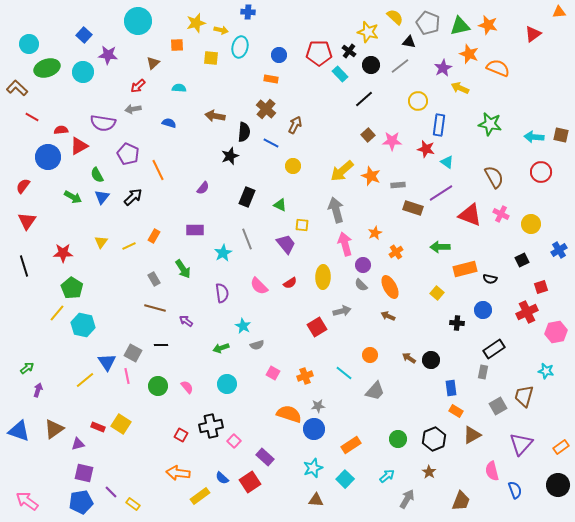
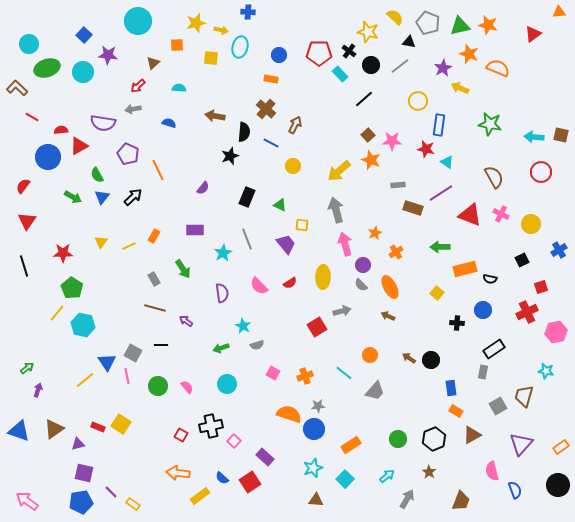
yellow arrow at (342, 171): moved 3 px left
orange star at (371, 176): moved 16 px up
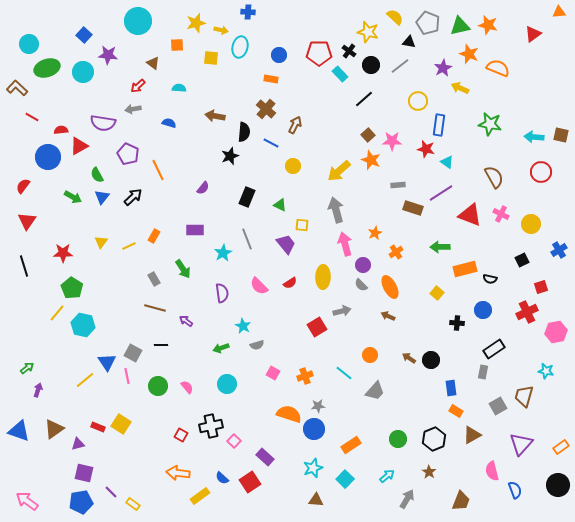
brown triangle at (153, 63): rotated 40 degrees counterclockwise
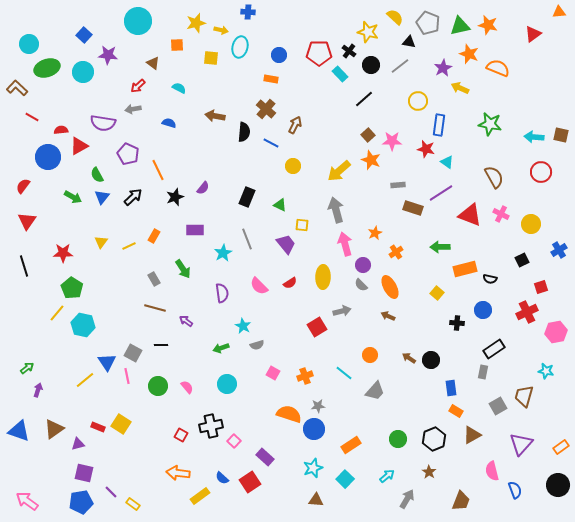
cyan semicircle at (179, 88): rotated 24 degrees clockwise
black star at (230, 156): moved 55 px left, 41 px down
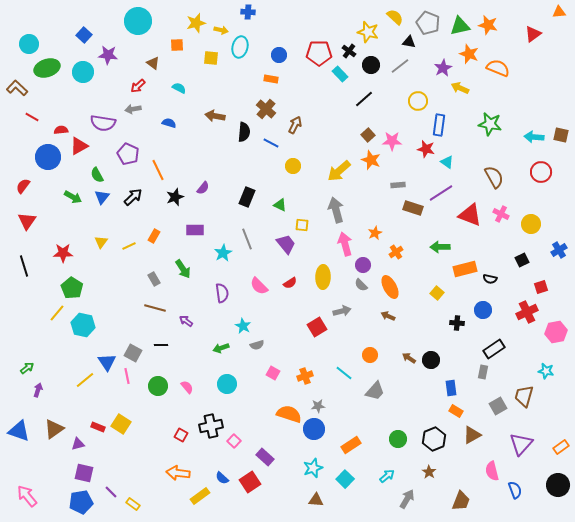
pink arrow at (27, 501): moved 5 px up; rotated 15 degrees clockwise
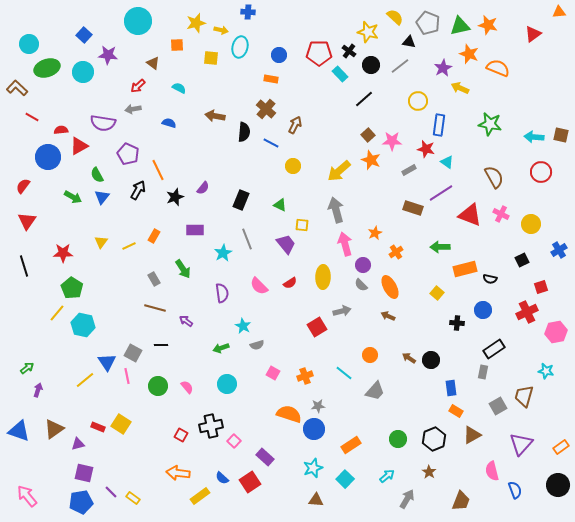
gray rectangle at (398, 185): moved 11 px right, 15 px up; rotated 24 degrees counterclockwise
black arrow at (133, 197): moved 5 px right, 7 px up; rotated 18 degrees counterclockwise
black rectangle at (247, 197): moved 6 px left, 3 px down
yellow rectangle at (133, 504): moved 6 px up
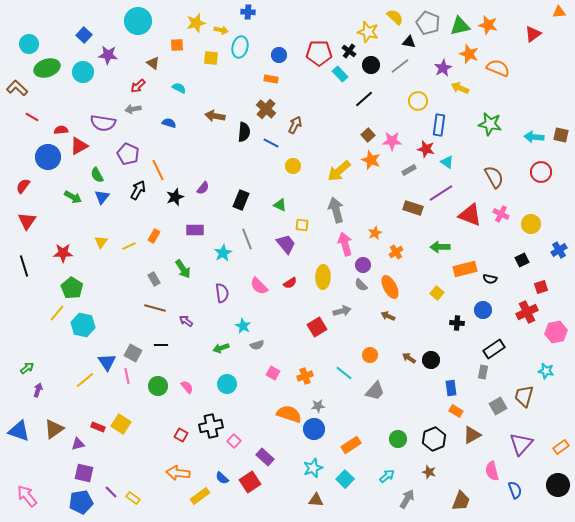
brown star at (429, 472): rotated 16 degrees counterclockwise
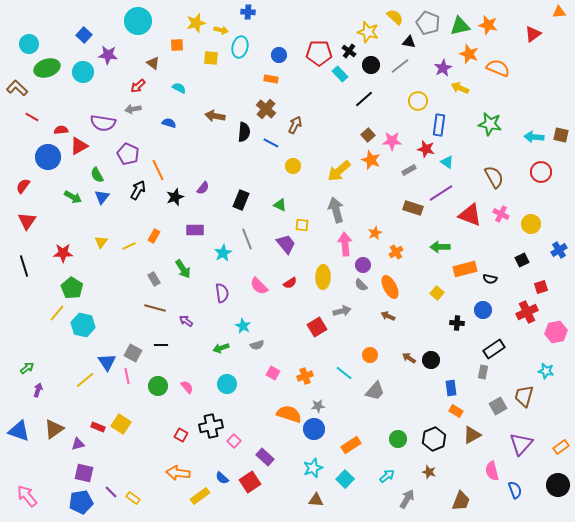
pink arrow at (345, 244): rotated 10 degrees clockwise
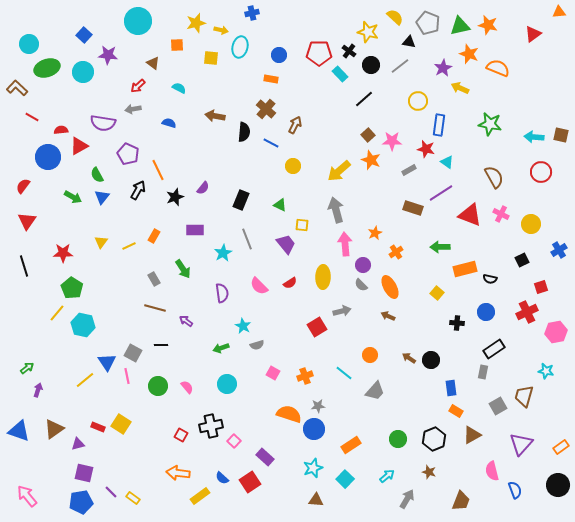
blue cross at (248, 12): moved 4 px right, 1 px down; rotated 16 degrees counterclockwise
blue circle at (483, 310): moved 3 px right, 2 px down
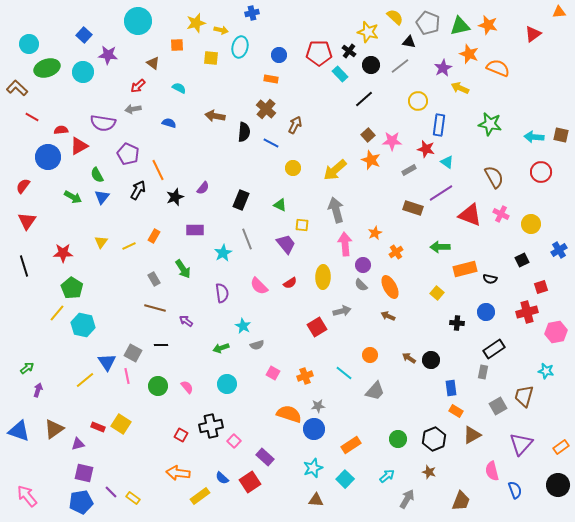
yellow circle at (293, 166): moved 2 px down
yellow arrow at (339, 171): moved 4 px left, 1 px up
red cross at (527, 312): rotated 10 degrees clockwise
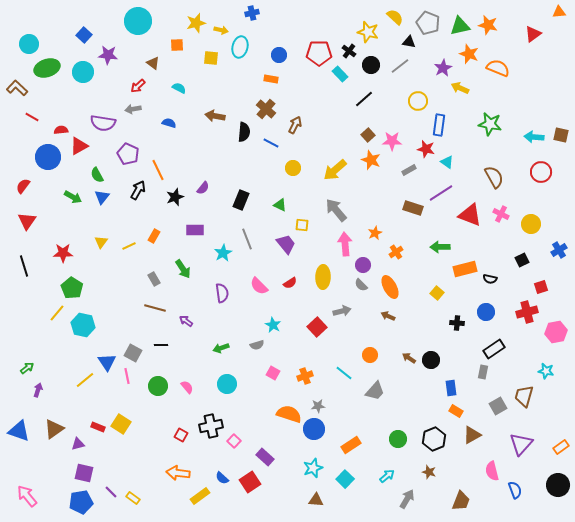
gray arrow at (336, 210): rotated 25 degrees counterclockwise
cyan star at (243, 326): moved 30 px right, 1 px up
red square at (317, 327): rotated 12 degrees counterclockwise
